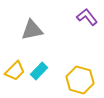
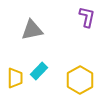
purple L-shape: rotated 50 degrees clockwise
yellow trapezoid: moved 7 px down; rotated 45 degrees counterclockwise
yellow hexagon: rotated 16 degrees clockwise
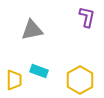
cyan rectangle: rotated 66 degrees clockwise
yellow trapezoid: moved 1 px left, 2 px down
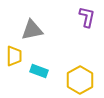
yellow trapezoid: moved 24 px up
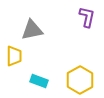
cyan rectangle: moved 10 px down
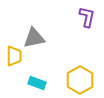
gray triangle: moved 2 px right, 8 px down
cyan rectangle: moved 2 px left, 2 px down
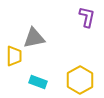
cyan rectangle: moved 1 px right, 1 px up
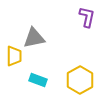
cyan rectangle: moved 2 px up
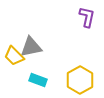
gray triangle: moved 3 px left, 9 px down
yellow trapezoid: rotated 135 degrees clockwise
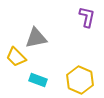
gray triangle: moved 5 px right, 9 px up
yellow trapezoid: moved 2 px right, 1 px down
yellow hexagon: rotated 8 degrees counterclockwise
